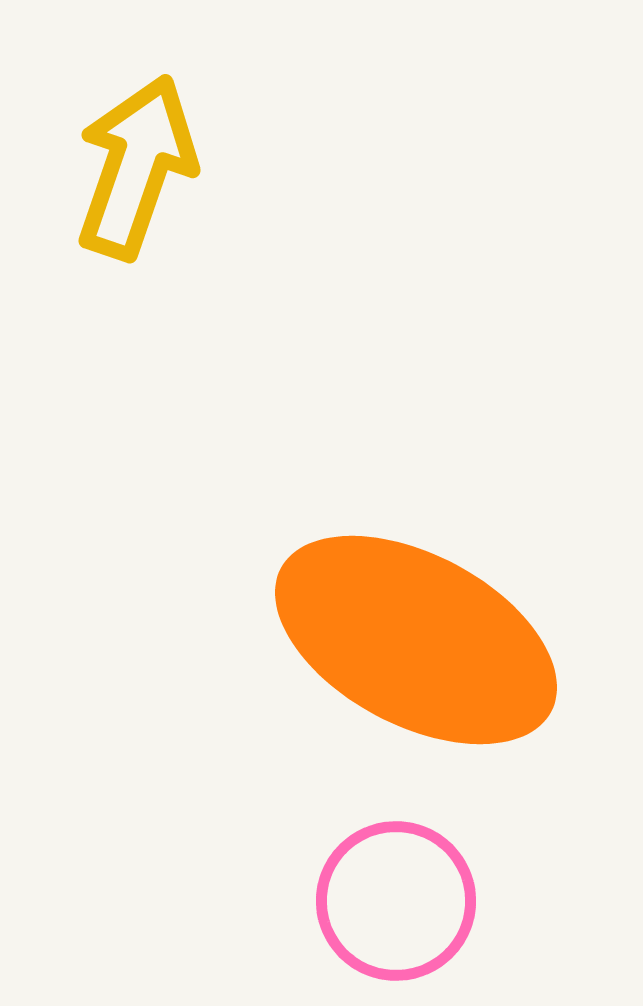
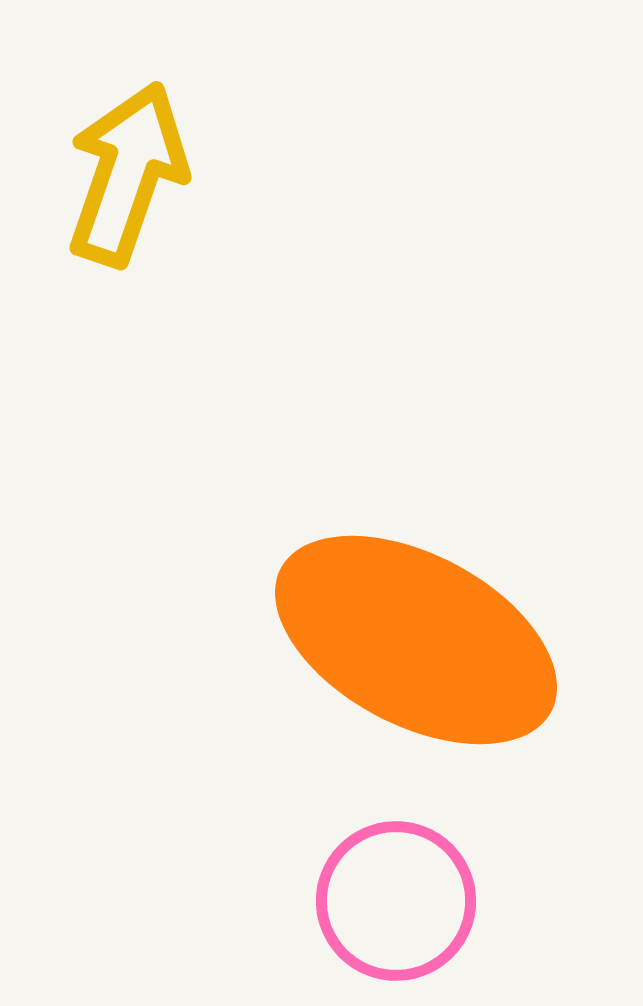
yellow arrow: moved 9 px left, 7 px down
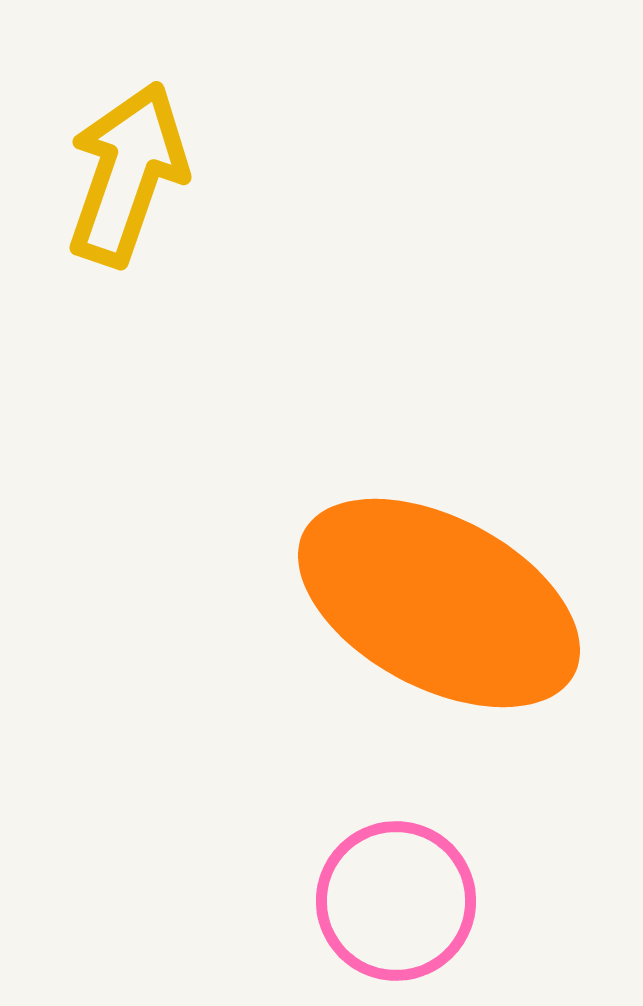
orange ellipse: moved 23 px right, 37 px up
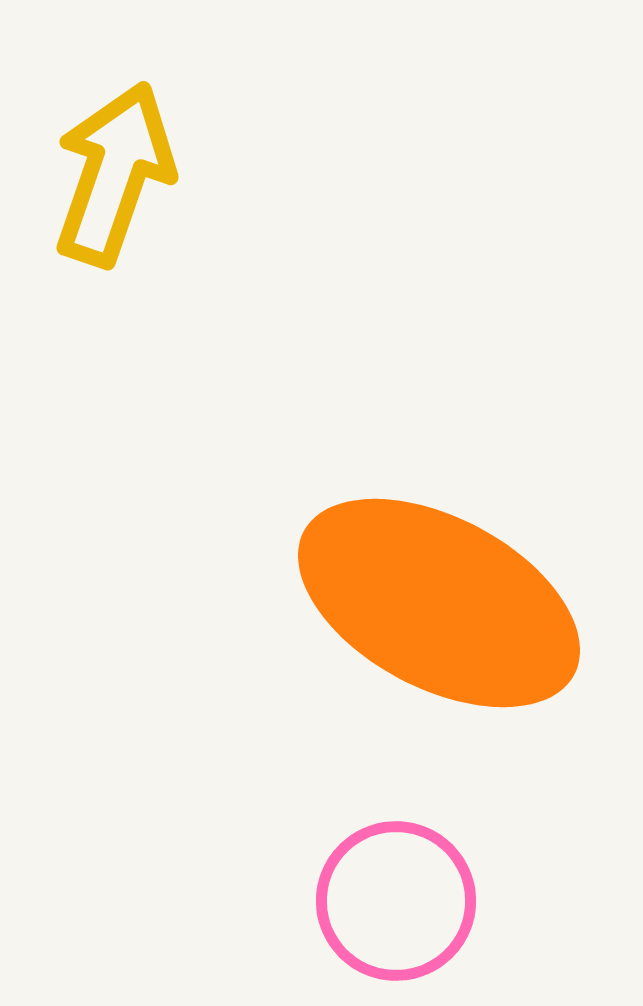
yellow arrow: moved 13 px left
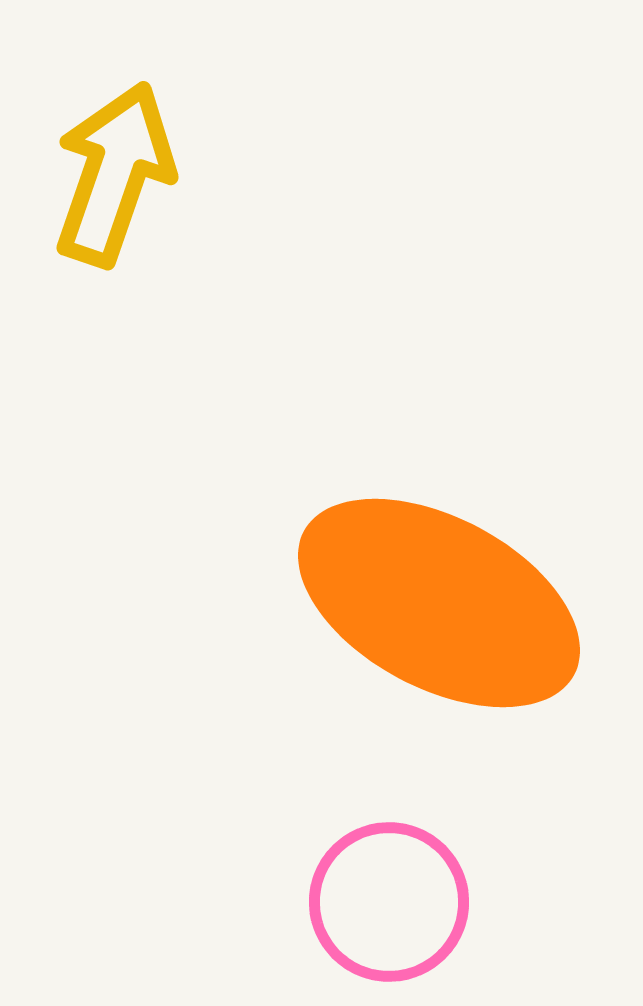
pink circle: moved 7 px left, 1 px down
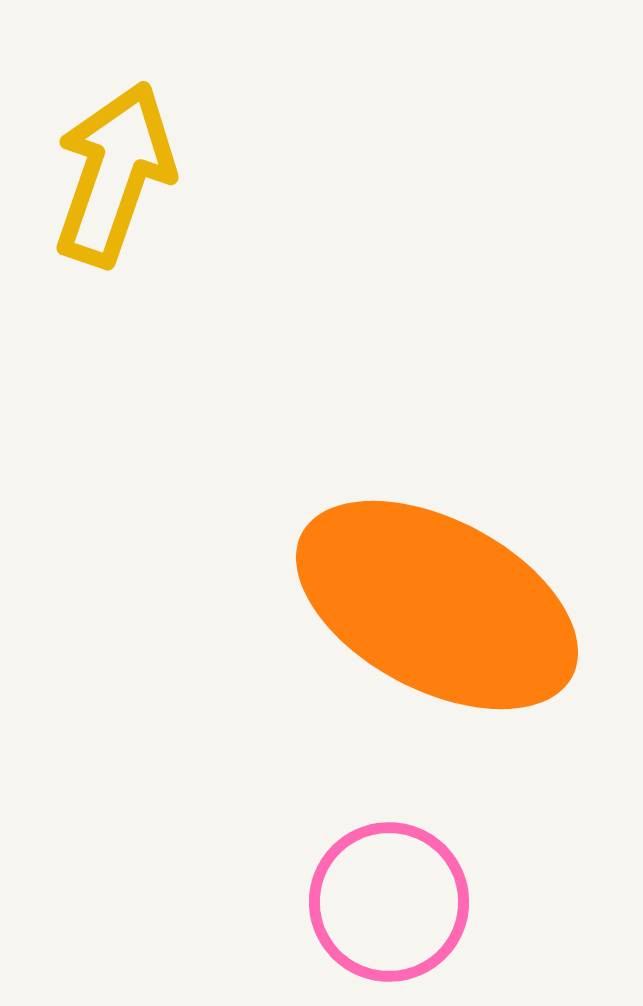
orange ellipse: moved 2 px left, 2 px down
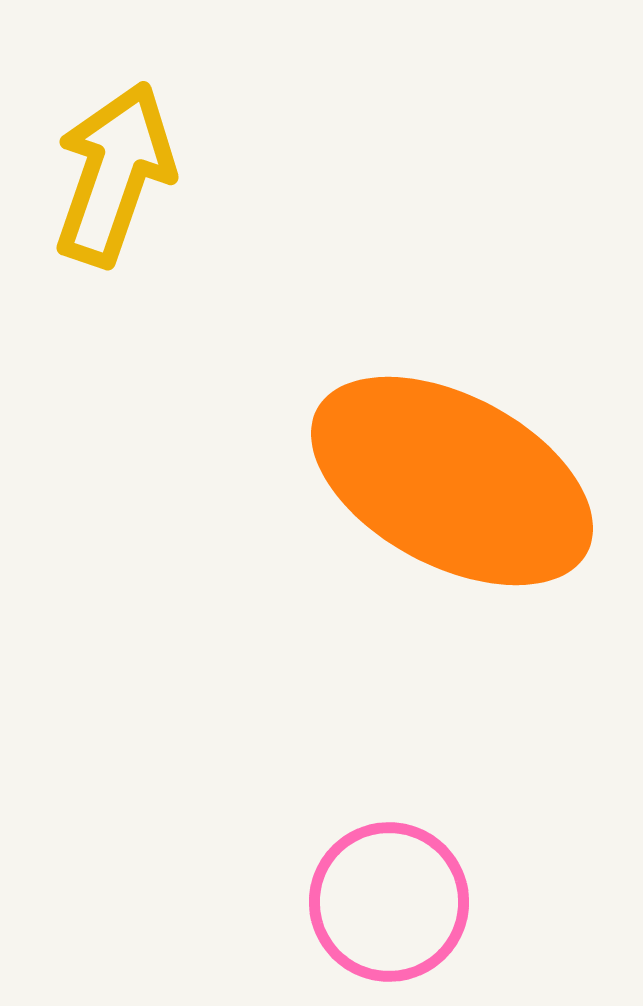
orange ellipse: moved 15 px right, 124 px up
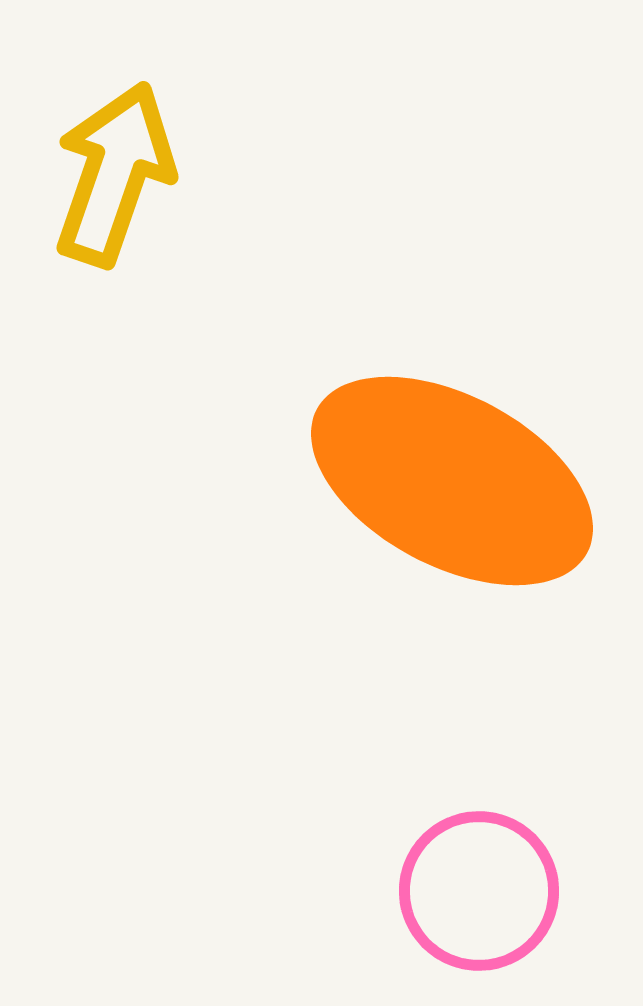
pink circle: moved 90 px right, 11 px up
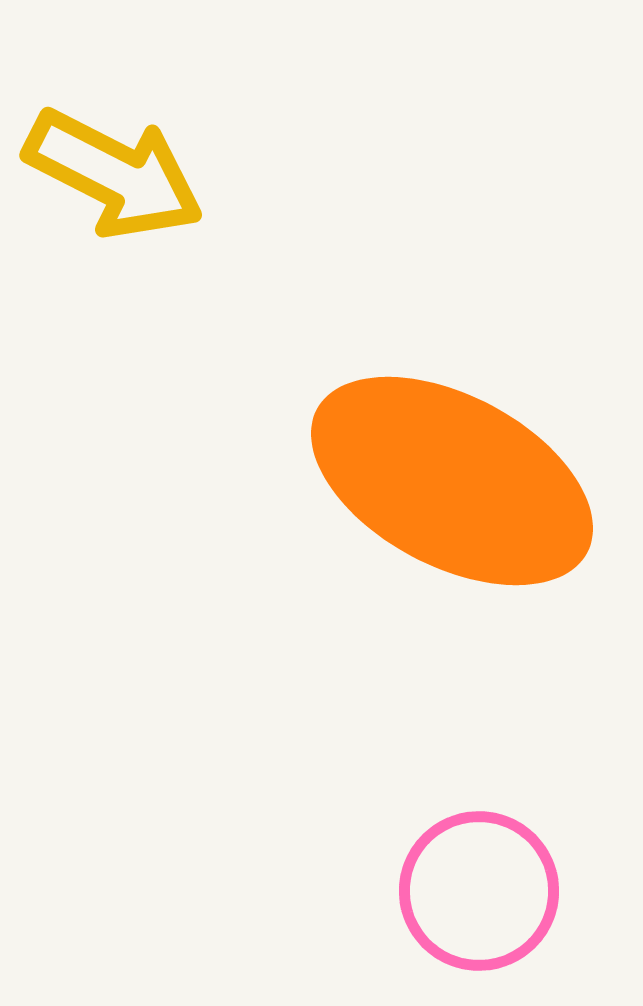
yellow arrow: rotated 98 degrees clockwise
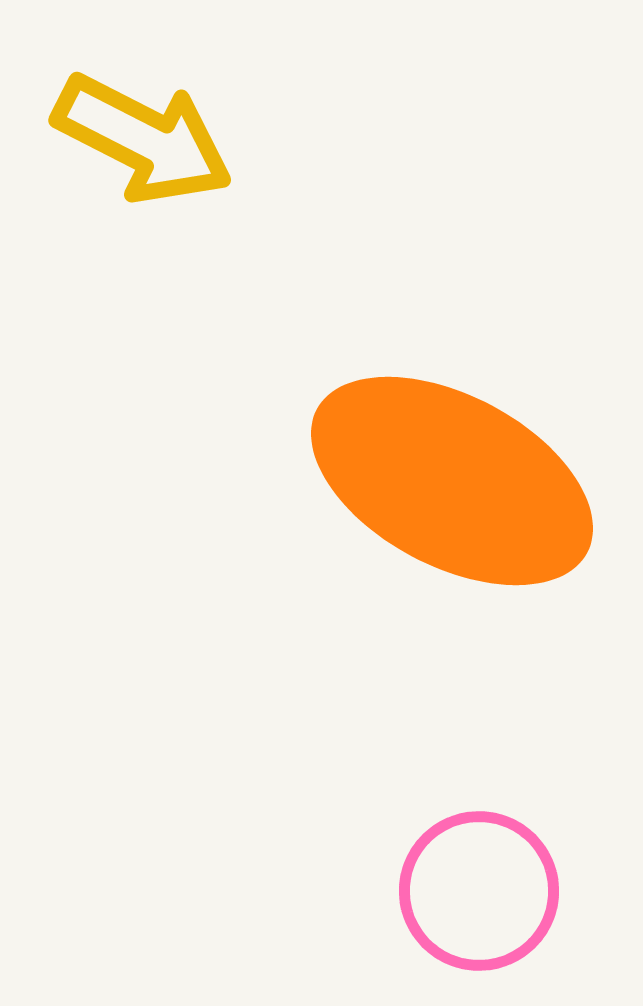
yellow arrow: moved 29 px right, 35 px up
